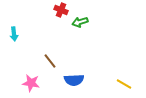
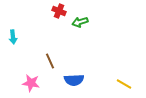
red cross: moved 2 px left, 1 px down
cyan arrow: moved 1 px left, 3 px down
brown line: rotated 14 degrees clockwise
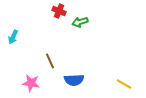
cyan arrow: rotated 32 degrees clockwise
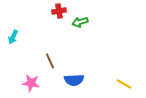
red cross: rotated 32 degrees counterclockwise
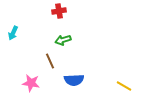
green arrow: moved 17 px left, 18 px down
cyan arrow: moved 4 px up
yellow line: moved 2 px down
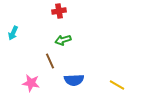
yellow line: moved 7 px left, 1 px up
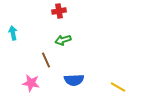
cyan arrow: rotated 144 degrees clockwise
brown line: moved 4 px left, 1 px up
yellow line: moved 1 px right, 2 px down
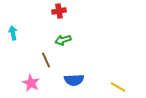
pink star: rotated 18 degrees clockwise
